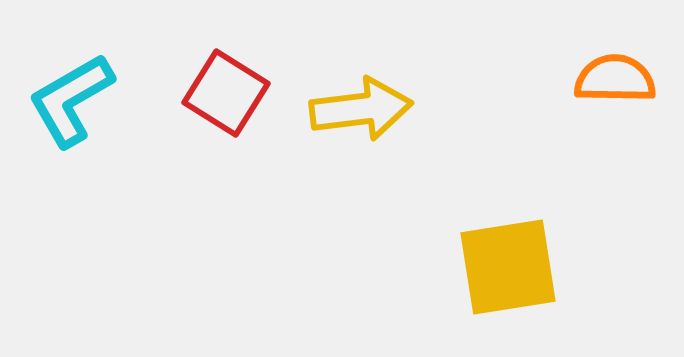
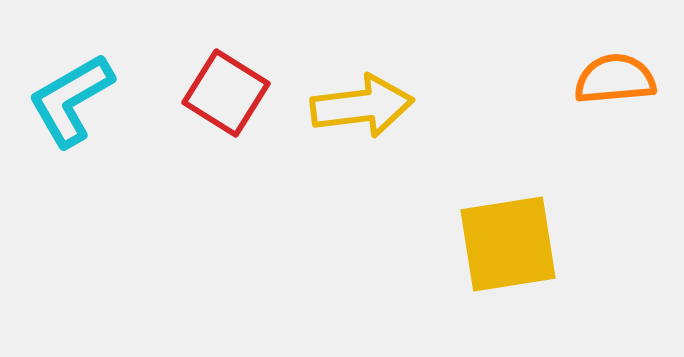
orange semicircle: rotated 6 degrees counterclockwise
yellow arrow: moved 1 px right, 3 px up
yellow square: moved 23 px up
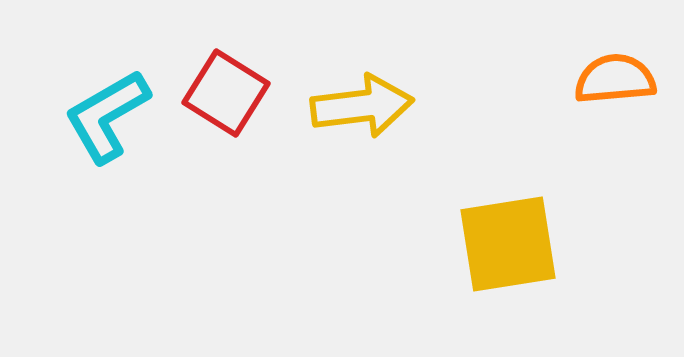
cyan L-shape: moved 36 px right, 16 px down
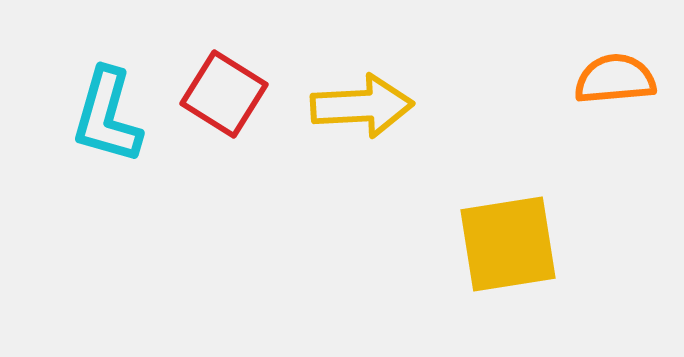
red square: moved 2 px left, 1 px down
yellow arrow: rotated 4 degrees clockwise
cyan L-shape: rotated 44 degrees counterclockwise
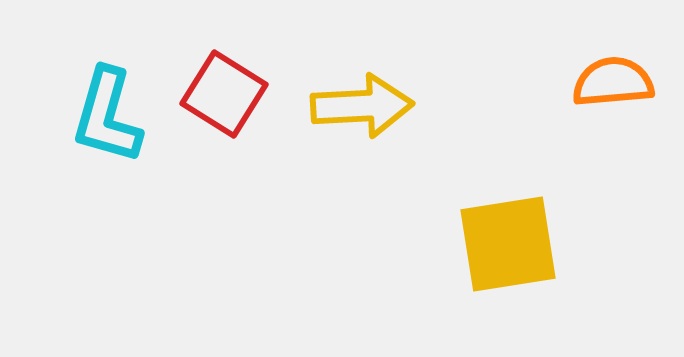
orange semicircle: moved 2 px left, 3 px down
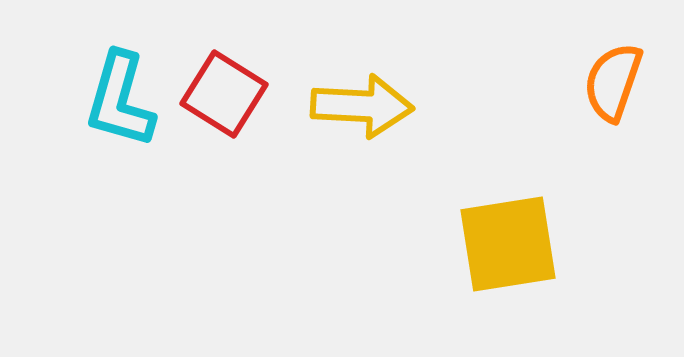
orange semicircle: rotated 66 degrees counterclockwise
yellow arrow: rotated 6 degrees clockwise
cyan L-shape: moved 13 px right, 16 px up
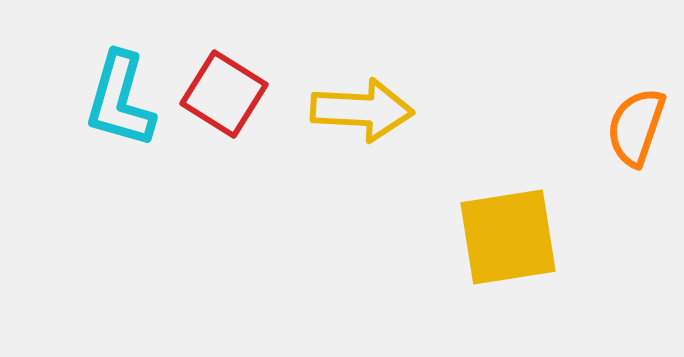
orange semicircle: moved 23 px right, 45 px down
yellow arrow: moved 4 px down
yellow square: moved 7 px up
